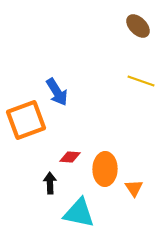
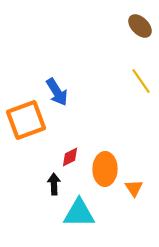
brown ellipse: moved 2 px right
yellow line: rotated 36 degrees clockwise
red diamond: rotated 30 degrees counterclockwise
black arrow: moved 4 px right, 1 px down
cyan triangle: rotated 12 degrees counterclockwise
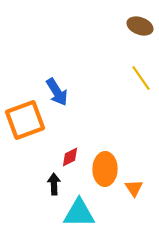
brown ellipse: rotated 25 degrees counterclockwise
yellow line: moved 3 px up
orange square: moved 1 px left
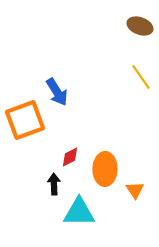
yellow line: moved 1 px up
orange triangle: moved 1 px right, 2 px down
cyan triangle: moved 1 px up
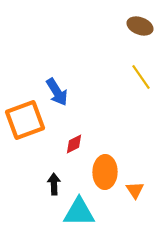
red diamond: moved 4 px right, 13 px up
orange ellipse: moved 3 px down
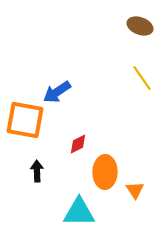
yellow line: moved 1 px right, 1 px down
blue arrow: rotated 88 degrees clockwise
orange square: rotated 30 degrees clockwise
red diamond: moved 4 px right
black arrow: moved 17 px left, 13 px up
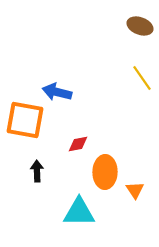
blue arrow: rotated 48 degrees clockwise
red diamond: rotated 15 degrees clockwise
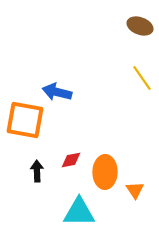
red diamond: moved 7 px left, 16 px down
